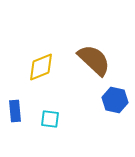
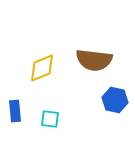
brown semicircle: rotated 144 degrees clockwise
yellow diamond: moved 1 px right, 1 px down
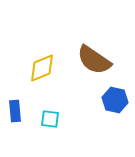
brown semicircle: rotated 27 degrees clockwise
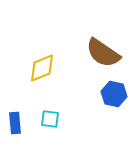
brown semicircle: moved 9 px right, 7 px up
blue hexagon: moved 1 px left, 6 px up
blue rectangle: moved 12 px down
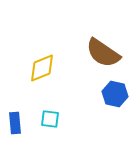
blue hexagon: moved 1 px right
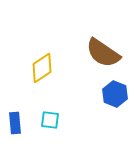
yellow diamond: rotated 12 degrees counterclockwise
blue hexagon: rotated 10 degrees clockwise
cyan square: moved 1 px down
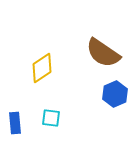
blue hexagon: rotated 15 degrees clockwise
cyan square: moved 1 px right, 2 px up
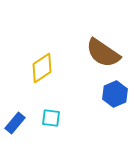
blue rectangle: rotated 45 degrees clockwise
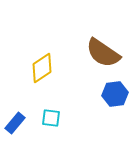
blue hexagon: rotated 15 degrees clockwise
